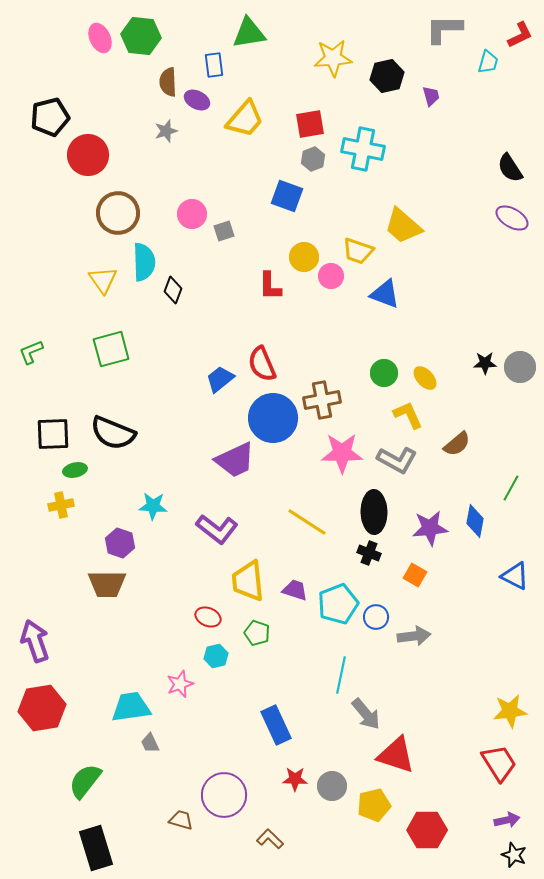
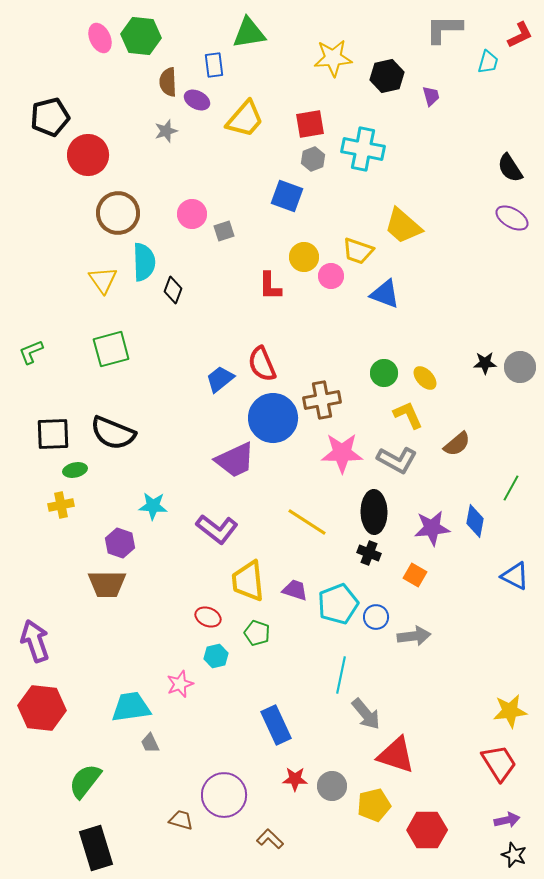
purple star at (430, 528): moved 2 px right
red hexagon at (42, 708): rotated 15 degrees clockwise
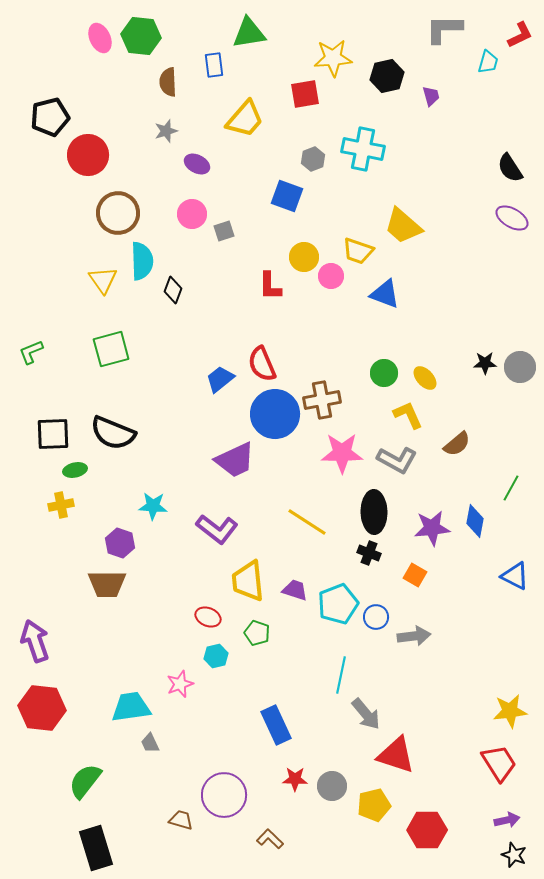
purple ellipse at (197, 100): moved 64 px down
red square at (310, 124): moved 5 px left, 30 px up
cyan semicircle at (144, 262): moved 2 px left, 1 px up
blue circle at (273, 418): moved 2 px right, 4 px up
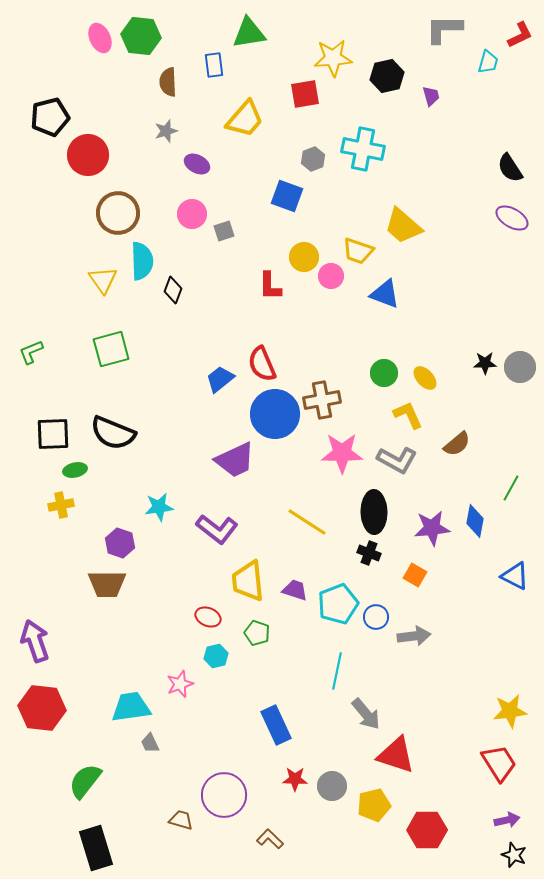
cyan star at (153, 506): moved 6 px right, 1 px down; rotated 12 degrees counterclockwise
cyan line at (341, 675): moved 4 px left, 4 px up
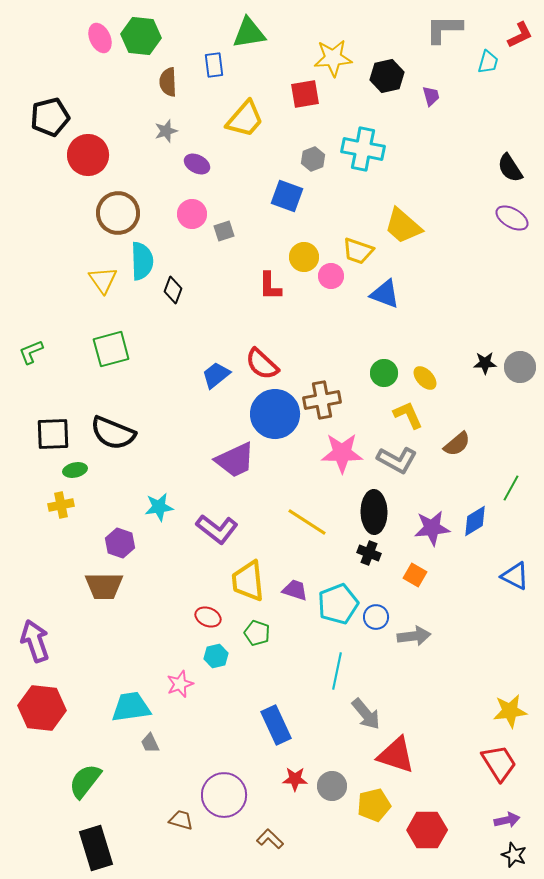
red semicircle at (262, 364): rotated 24 degrees counterclockwise
blue trapezoid at (220, 379): moved 4 px left, 4 px up
blue diamond at (475, 521): rotated 48 degrees clockwise
brown trapezoid at (107, 584): moved 3 px left, 2 px down
